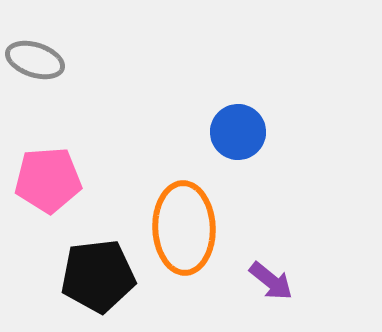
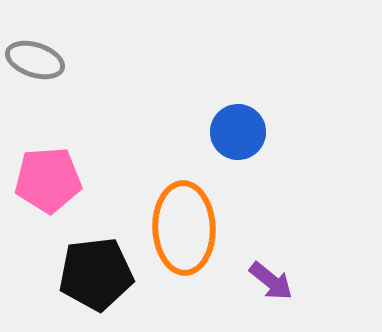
black pentagon: moved 2 px left, 2 px up
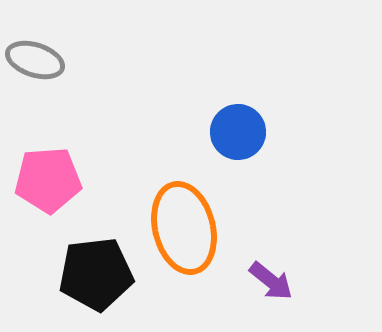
orange ellipse: rotated 12 degrees counterclockwise
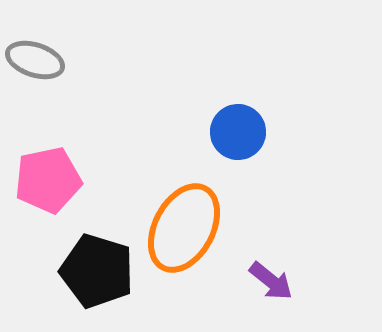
pink pentagon: rotated 8 degrees counterclockwise
orange ellipse: rotated 42 degrees clockwise
black pentagon: moved 1 px right, 3 px up; rotated 24 degrees clockwise
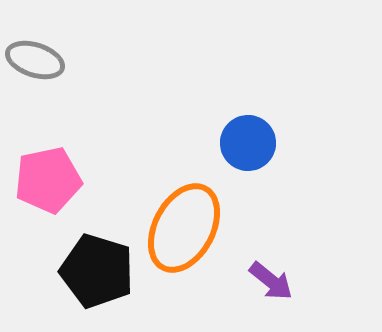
blue circle: moved 10 px right, 11 px down
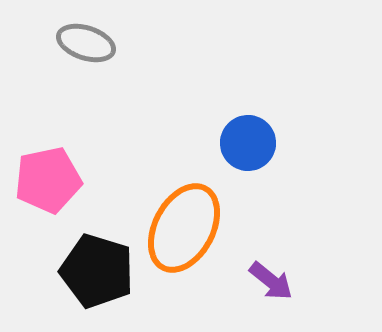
gray ellipse: moved 51 px right, 17 px up
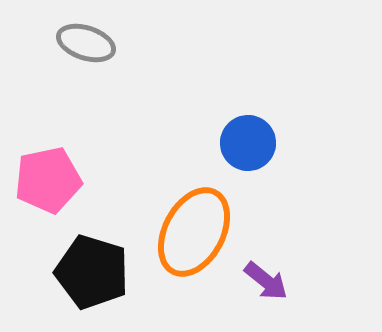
orange ellipse: moved 10 px right, 4 px down
black pentagon: moved 5 px left, 1 px down
purple arrow: moved 5 px left
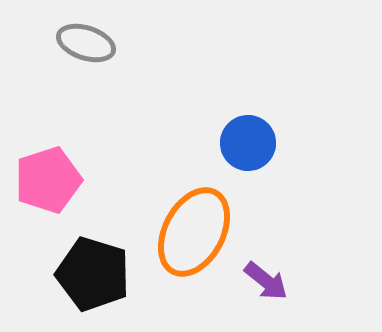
pink pentagon: rotated 6 degrees counterclockwise
black pentagon: moved 1 px right, 2 px down
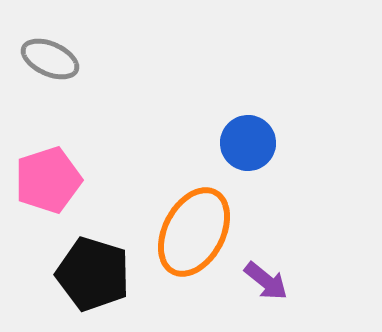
gray ellipse: moved 36 px left, 16 px down; rotated 6 degrees clockwise
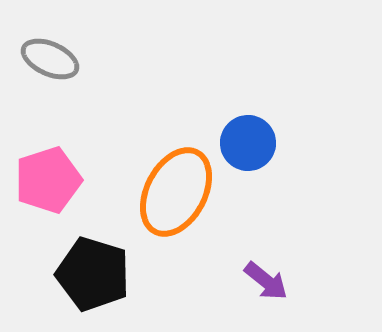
orange ellipse: moved 18 px left, 40 px up
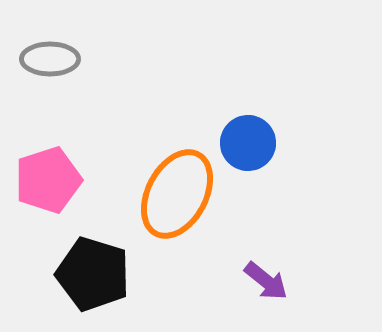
gray ellipse: rotated 24 degrees counterclockwise
orange ellipse: moved 1 px right, 2 px down
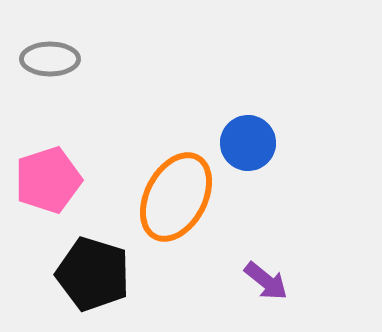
orange ellipse: moved 1 px left, 3 px down
